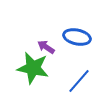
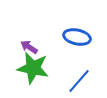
purple arrow: moved 17 px left
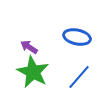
green star: moved 4 px down; rotated 16 degrees clockwise
blue line: moved 4 px up
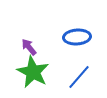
blue ellipse: rotated 16 degrees counterclockwise
purple arrow: rotated 18 degrees clockwise
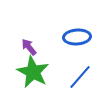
blue line: moved 1 px right
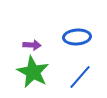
purple arrow: moved 3 px right, 2 px up; rotated 132 degrees clockwise
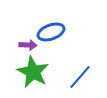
blue ellipse: moved 26 px left, 5 px up; rotated 16 degrees counterclockwise
purple arrow: moved 4 px left
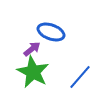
blue ellipse: rotated 40 degrees clockwise
purple arrow: moved 4 px right, 4 px down; rotated 42 degrees counterclockwise
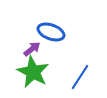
blue line: rotated 8 degrees counterclockwise
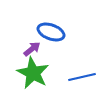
green star: moved 1 px down
blue line: moved 2 px right; rotated 44 degrees clockwise
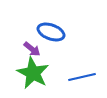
purple arrow: rotated 78 degrees clockwise
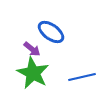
blue ellipse: rotated 16 degrees clockwise
